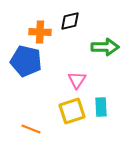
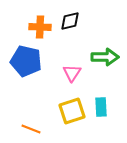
orange cross: moved 5 px up
green arrow: moved 10 px down
pink triangle: moved 5 px left, 7 px up
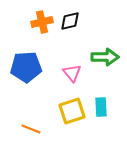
orange cross: moved 2 px right, 5 px up; rotated 15 degrees counterclockwise
blue pentagon: moved 6 px down; rotated 16 degrees counterclockwise
pink triangle: rotated 12 degrees counterclockwise
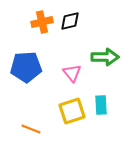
cyan rectangle: moved 2 px up
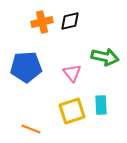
green arrow: rotated 12 degrees clockwise
